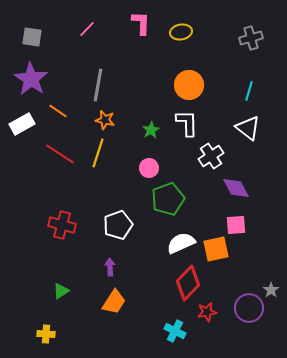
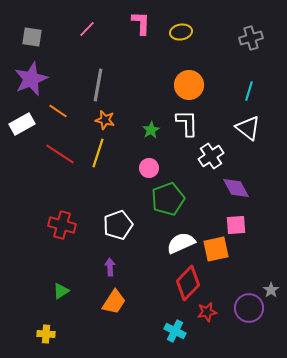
purple star: rotated 16 degrees clockwise
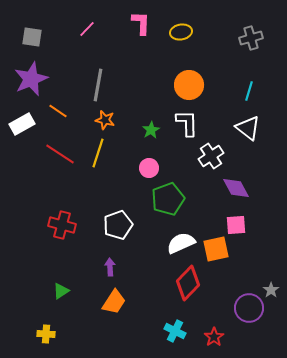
red star: moved 7 px right, 25 px down; rotated 24 degrees counterclockwise
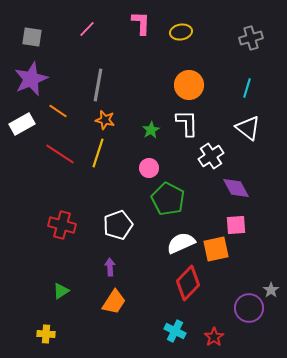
cyan line: moved 2 px left, 3 px up
green pentagon: rotated 24 degrees counterclockwise
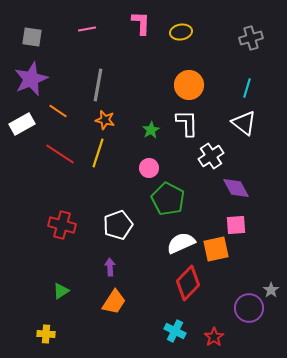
pink line: rotated 36 degrees clockwise
white triangle: moved 4 px left, 5 px up
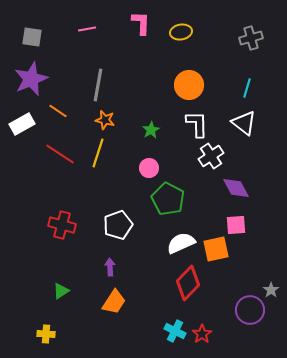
white L-shape: moved 10 px right, 1 px down
purple circle: moved 1 px right, 2 px down
red star: moved 12 px left, 3 px up
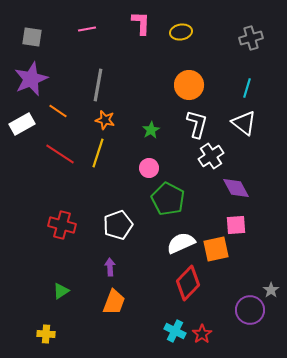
white L-shape: rotated 16 degrees clockwise
orange trapezoid: rotated 12 degrees counterclockwise
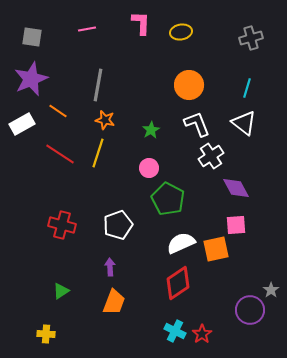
white L-shape: rotated 36 degrees counterclockwise
red diamond: moved 10 px left; rotated 12 degrees clockwise
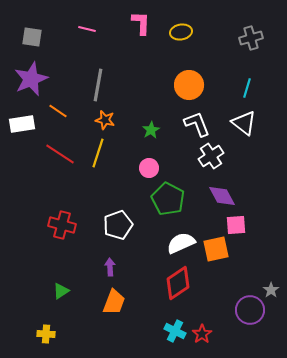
pink line: rotated 24 degrees clockwise
white rectangle: rotated 20 degrees clockwise
purple diamond: moved 14 px left, 8 px down
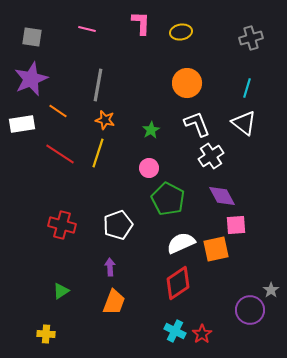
orange circle: moved 2 px left, 2 px up
